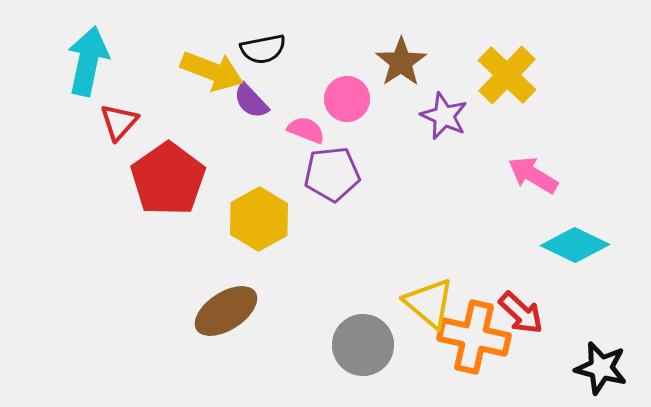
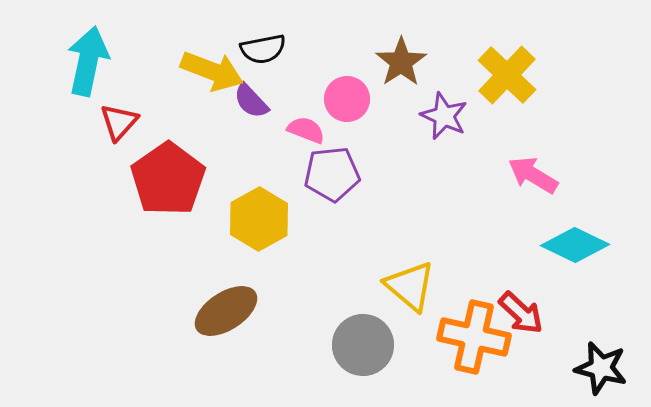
yellow triangle: moved 19 px left, 17 px up
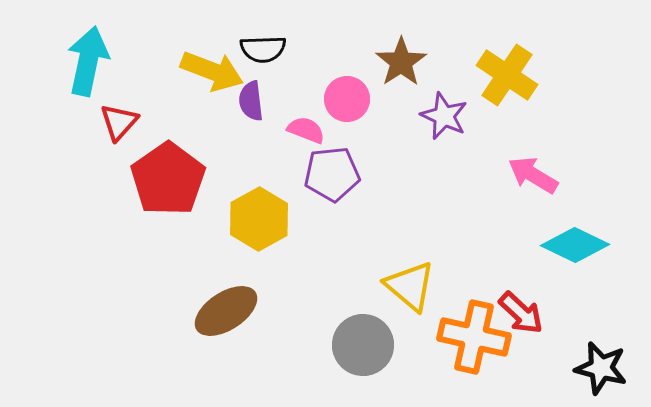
black semicircle: rotated 9 degrees clockwise
yellow cross: rotated 10 degrees counterclockwise
purple semicircle: rotated 36 degrees clockwise
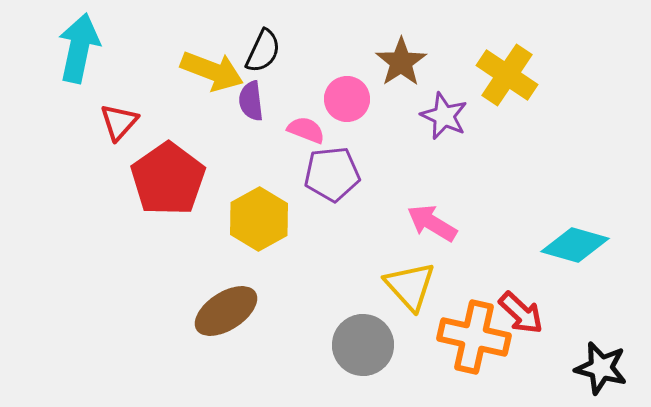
black semicircle: moved 2 px down; rotated 63 degrees counterclockwise
cyan arrow: moved 9 px left, 13 px up
pink arrow: moved 101 px left, 48 px down
cyan diamond: rotated 10 degrees counterclockwise
yellow triangle: rotated 8 degrees clockwise
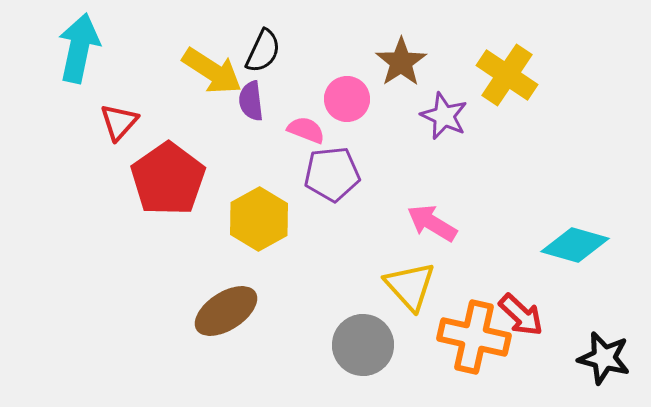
yellow arrow: rotated 12 degrees clockwise
red arrow: moved 2 px down
black star: moved 3 px right, 10 px up
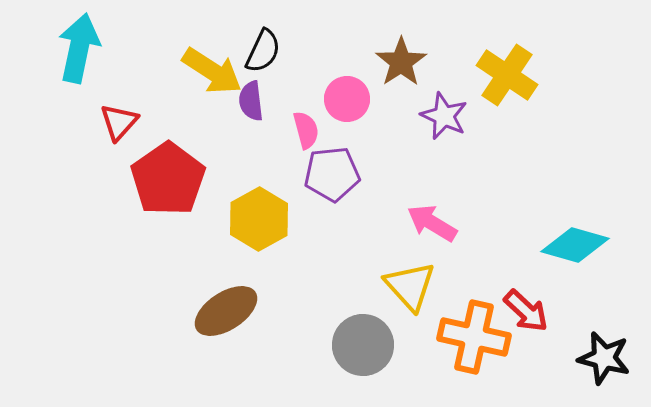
pink semicircle: rotated 54 degrees clockwise
red arrow: moved 5 px right, 4 px up
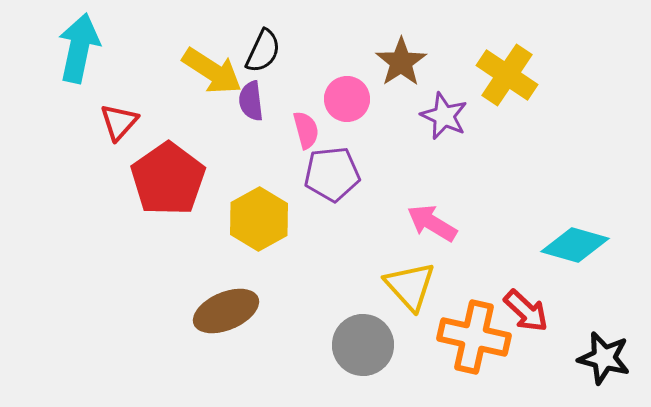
brown ellipse: rotated 10 degrees clockwise
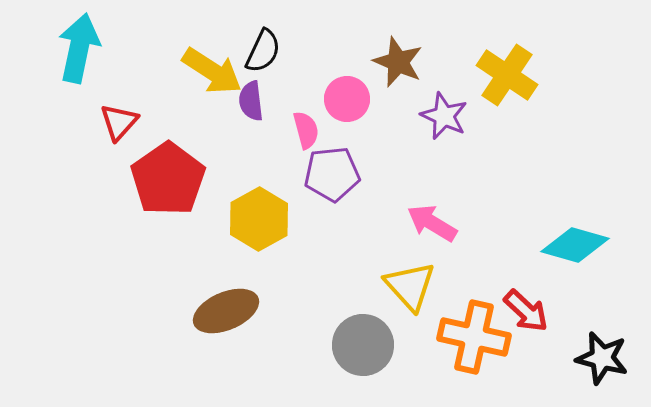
brown star: moved 3 px left; rotated 15 degrees counterclockwise
black star: moved 2 px left
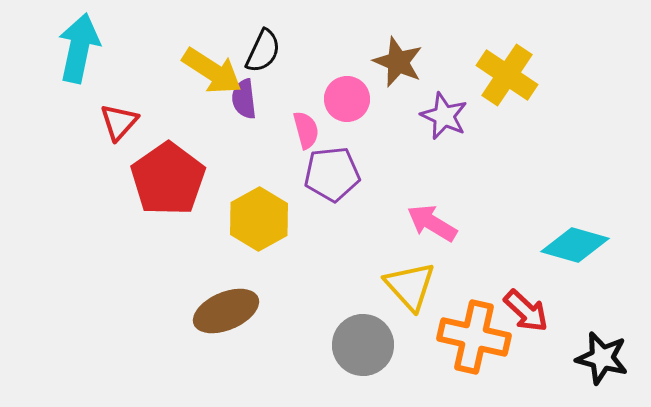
purple semicircle: moved 7 px left, 2 px up
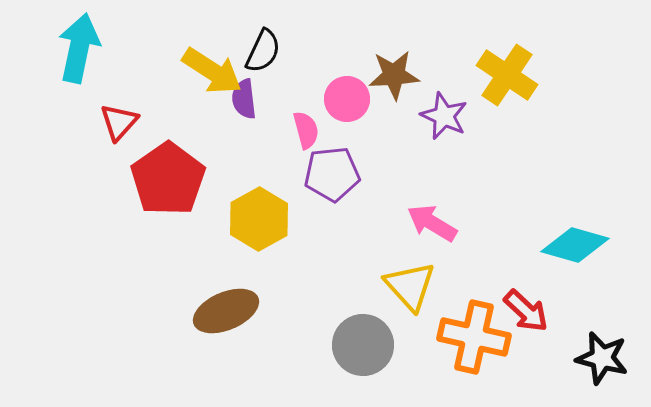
brown star: moved 4 px left, 13 px down; rotated 27 degrees counterclockwise
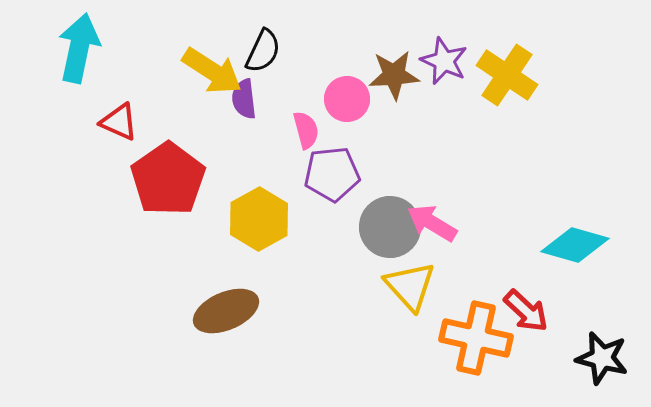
purple star: moved 55 px up
red triangle: rotated 48 degrees counterclockwise
orange cross: moved 2 px right, 1 px down
gray circle: moved 27 px right, 118 px up
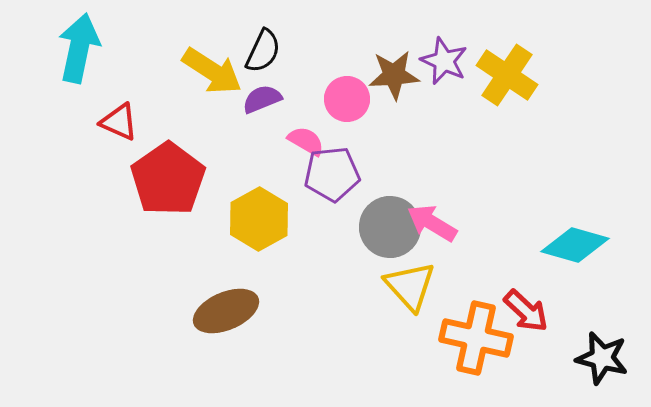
purple semicircle: moved 18 px right; rotated 75 degrees clockwise
pink semicircle: moved 11 px down; rotated 45 degrees counterclockwise
